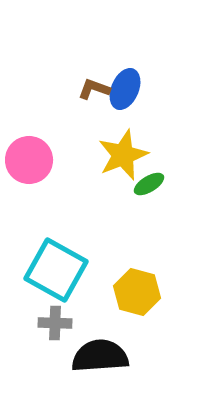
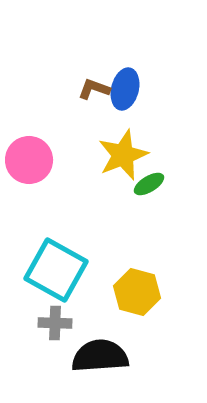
blue ellipse: rotated 9 degrees counterclockwise
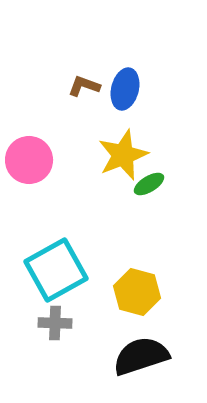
brown L-shape: moved 10 px left, 3 px up
cyan square: rotated 32 degrees clockwise
black semicircle: moved 41 px right; rotated 14 degrees counterclockwise
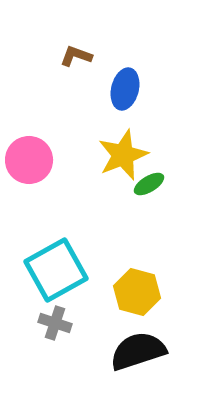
brown L-shape: moved 8 px left, 30 px up
gray cross: rotated 16 degrees clockwise
black semicircle: moved 3 px left, 5 px up
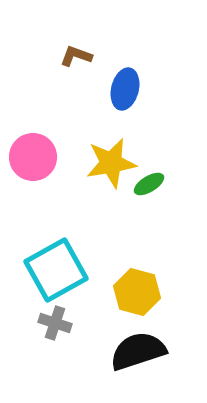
yellow star: moved 12 px left, 8 px down; rotated 12 degrees clockwise
pink circle: moved 4 px right, 3 px up
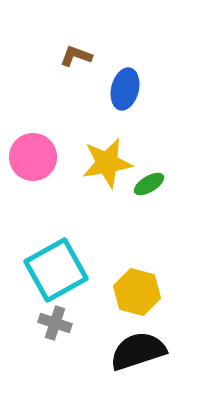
yellow star: moved 4 px left
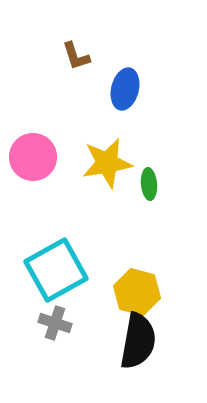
brown L-shape: rotated 128 degrees counterclockwise
green ellipse: rotated 64 degrees counterclockwise
black semicircle: moved 10 px up; rotated 118 degrees clockwise
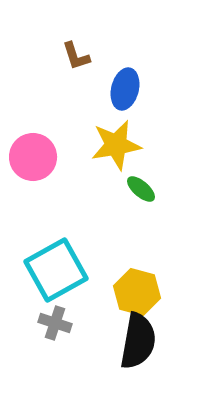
yellow star: moved 9 px right, 18 px up
green ellipse: moved 8 px left, 5 px down; rotated 44 degrees counterclockwise
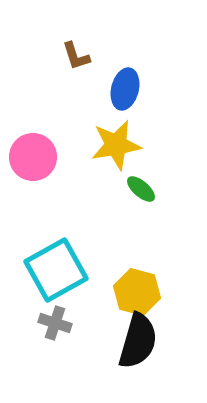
black semicircle: rotated 6 degrees clockwise
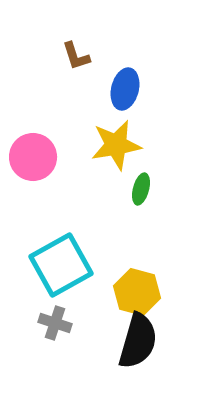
green ellipse: rotated 64 degrees clockwise
cyan square: moved 5 px right, 5 px up
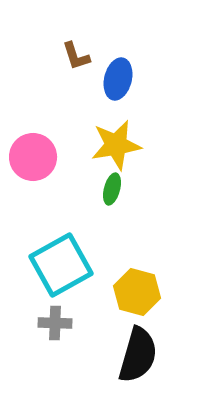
blue ellipse: moved 7 px left, 10 px up
green ellipse: moved 29 px left
gray cross: rotated 16 degrees counterclockwise
black semicircle: moved 14 px down
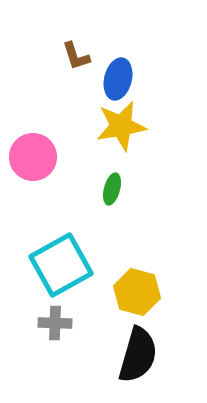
yellow star: moved 5 px right, 19 px up
